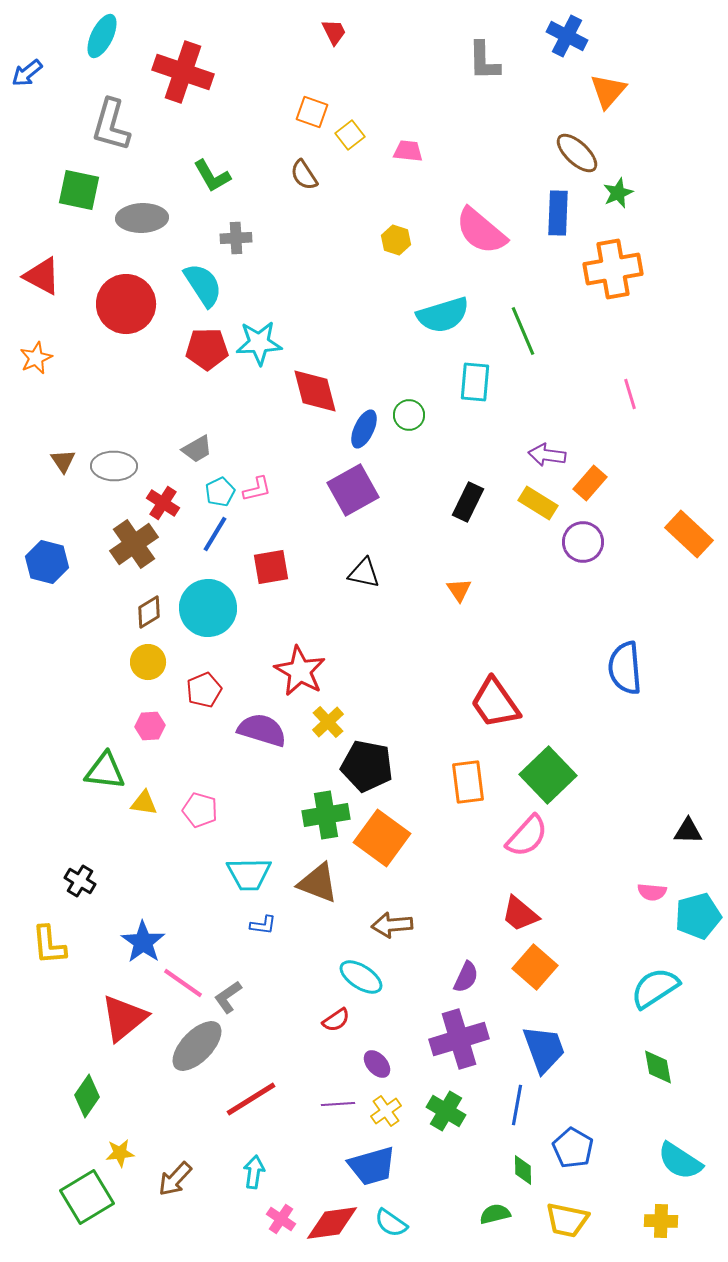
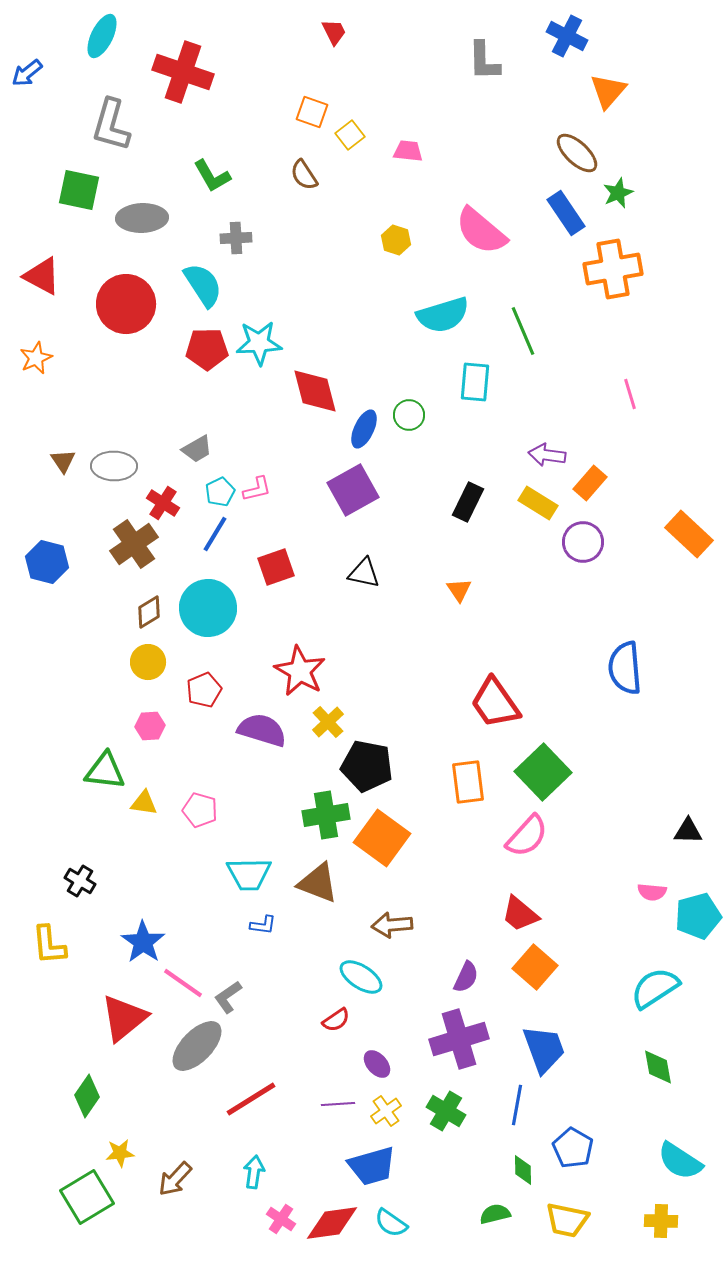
blue rectangle at (558, 213): moved 8 px right; rotated 36 degrees counterclockwise
red square at (271, 567): moved 5 px right; rotated 9 degrees counterclockwise
green square at (548, 775): moved 5 px left, 3 px up
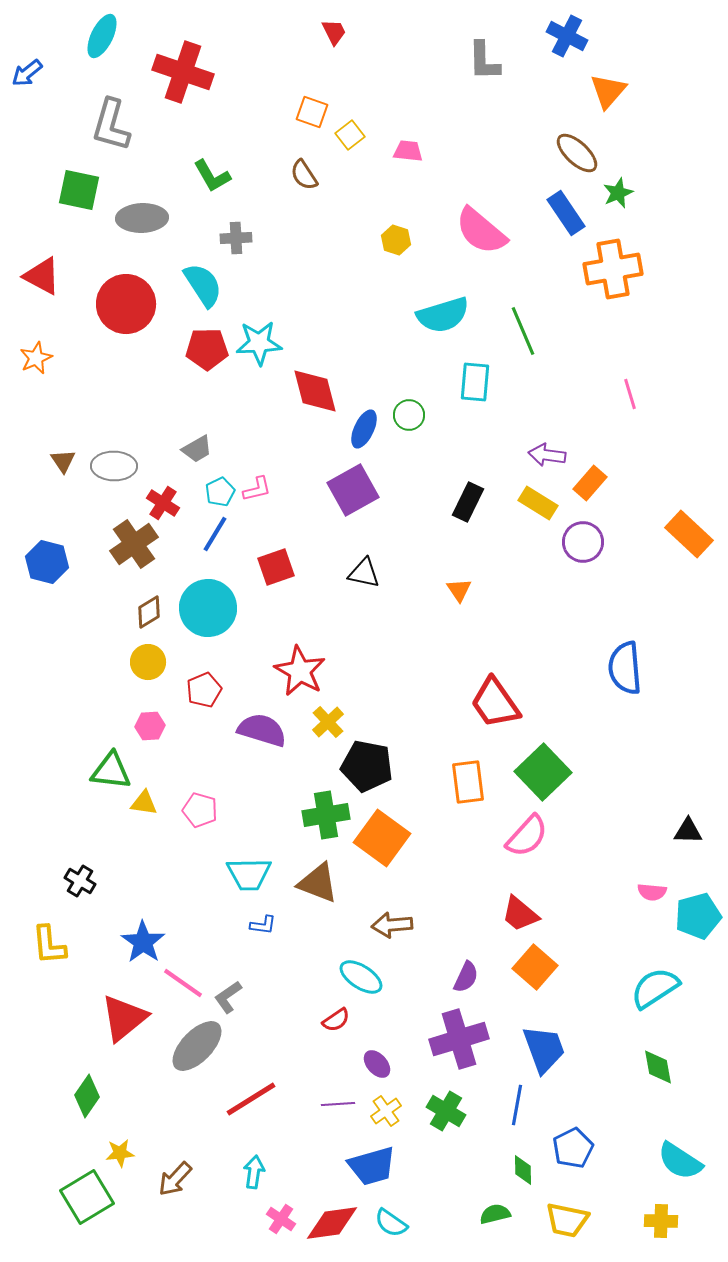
green triangle at (105, 771): moved 6 px right
blue pentagon at (573, 1148): rotated 15 degrees clockwise
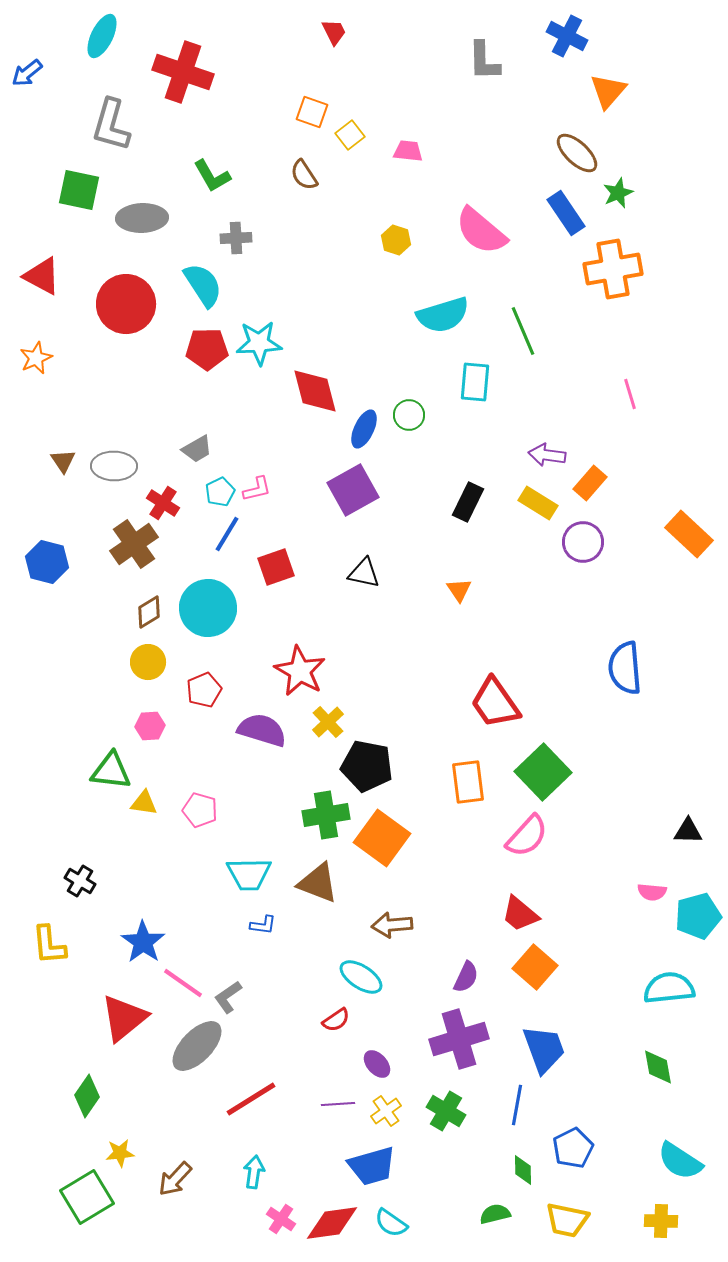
blue line at (215, 534): moved 12 px right
cyan semicircle at (655, 988): moved 14 px right; rotated 27 degrees clockwise
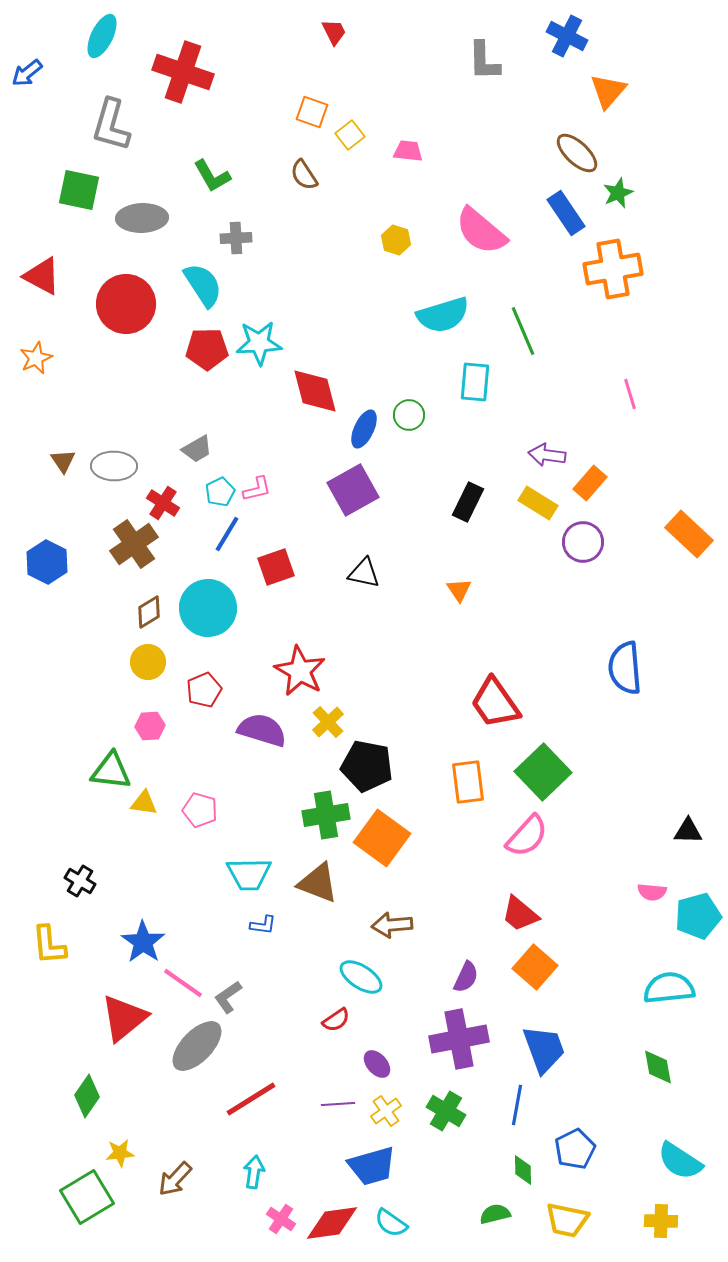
blue hexagon at (47, 562): rotated 12 degrees clockwise
purple cross at (459, 1039): rotated 6 degrees clockwise
blue pentagon at (573, 1148): moved 2 px right, 1 px down
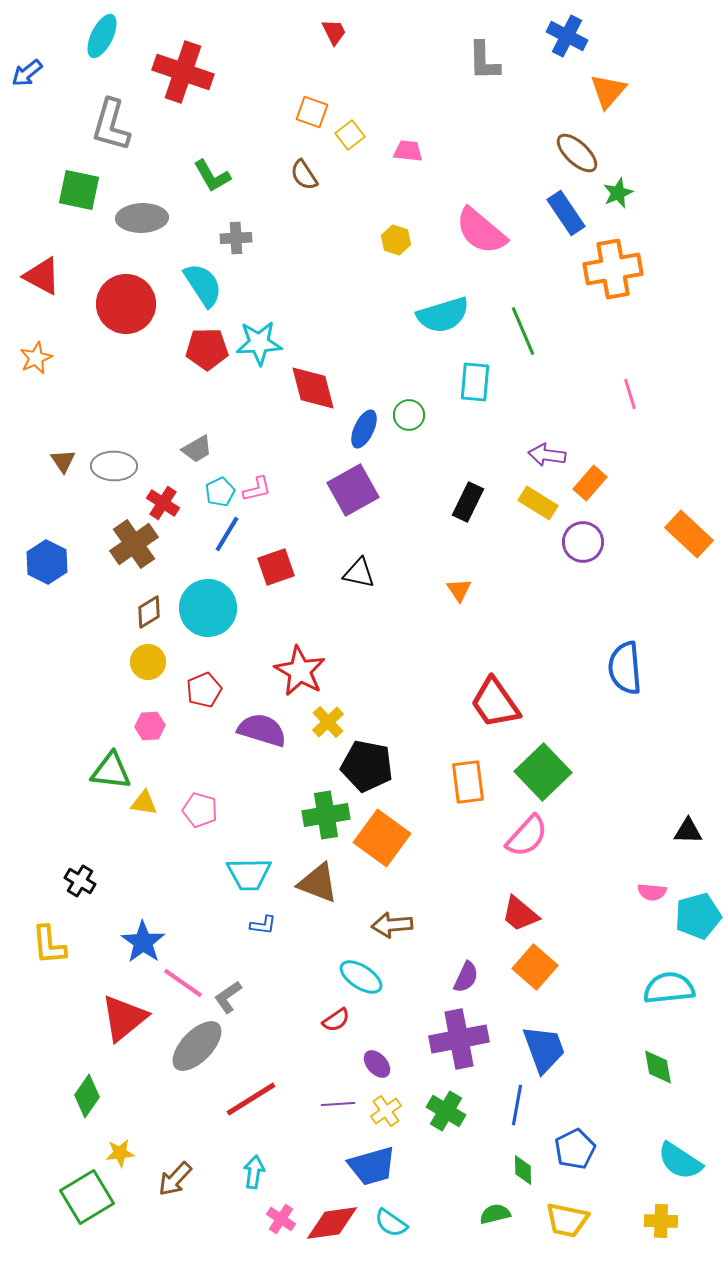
red diamond at (315, 391): moved 2 px left, 3 px up
black triangle at (364, 573): moved 5 px left
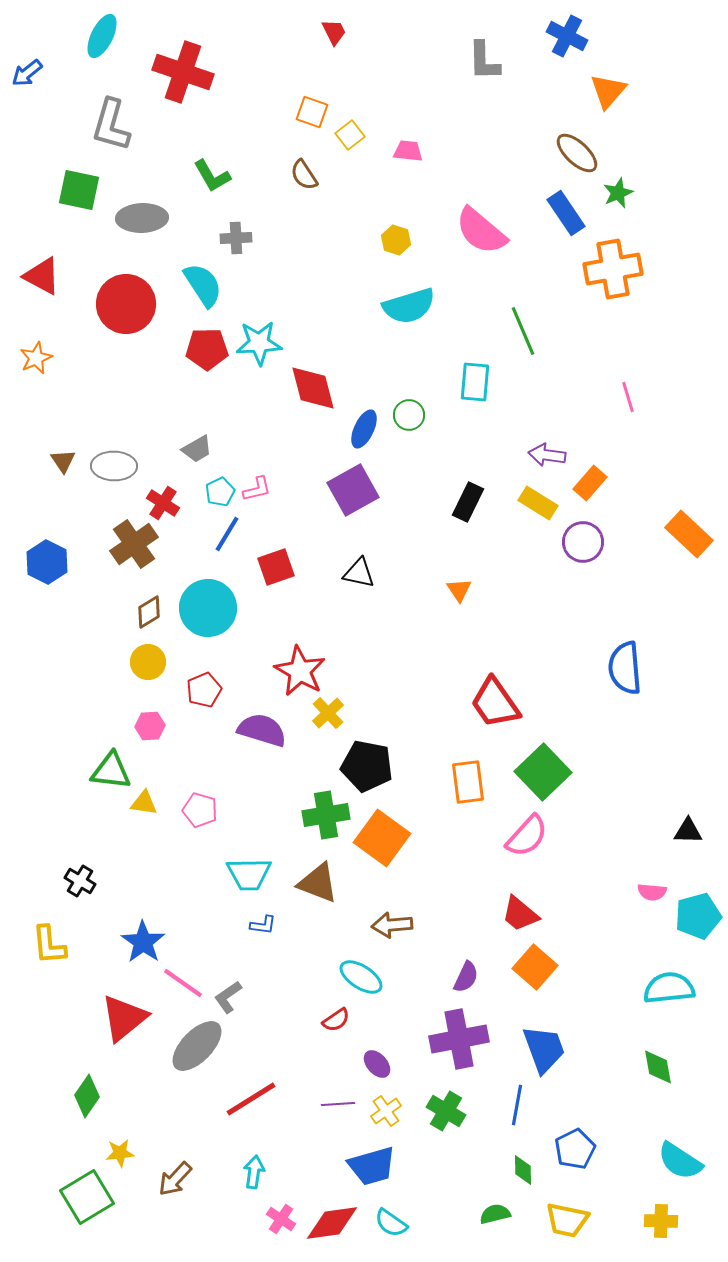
cyan semicircle at (443, 315): moved 34 px left, 9 px up
pink line at (630, 394): moved 2 px left, 3 px down
yellow cross at (328, 722): moved 9 px up
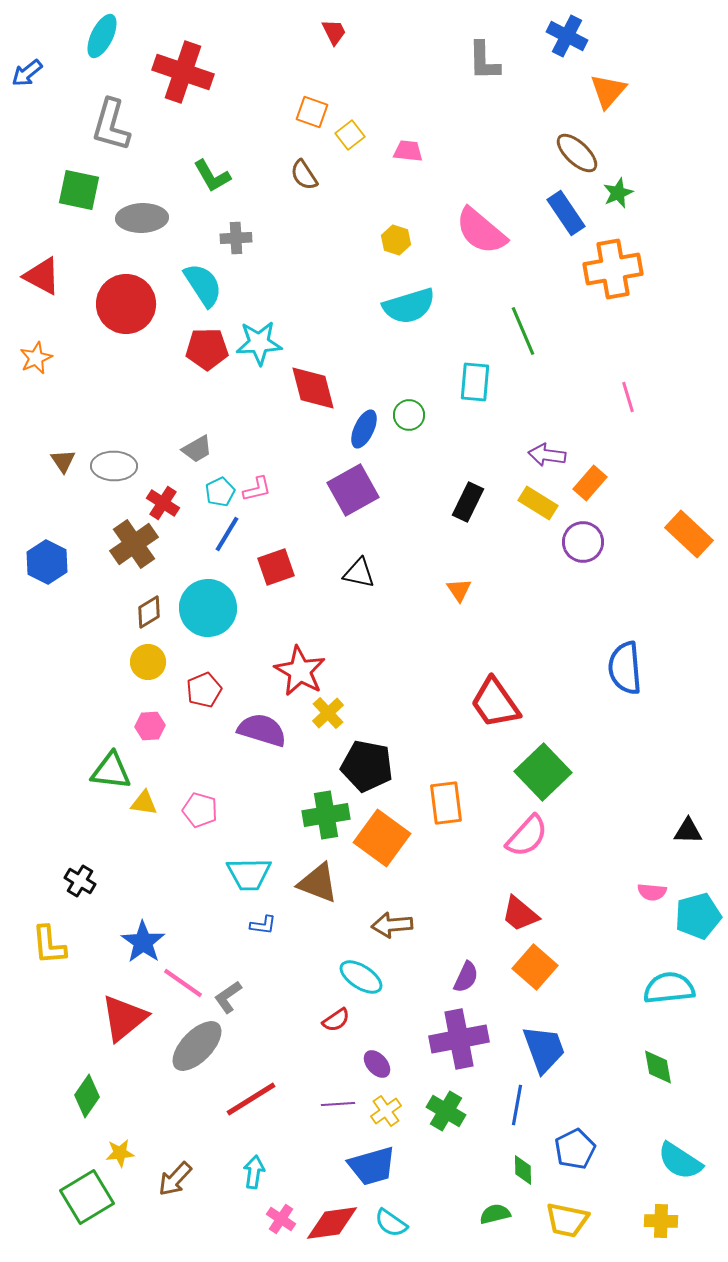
orange rectangle at (468, 782): moved 22 px left, 21 px down
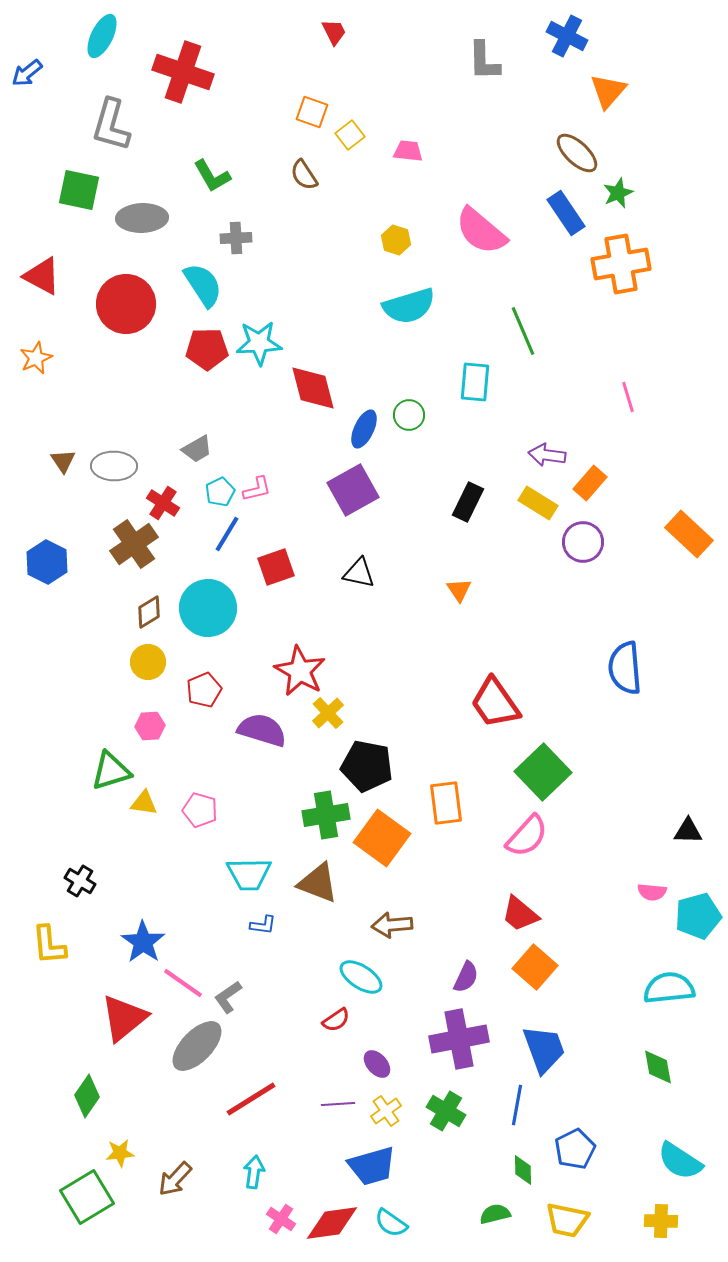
orange cross at (613, 269): moved 8 px right, 5 px up
green triangle at (111, 771): rotated 24 degrees counterclockwise
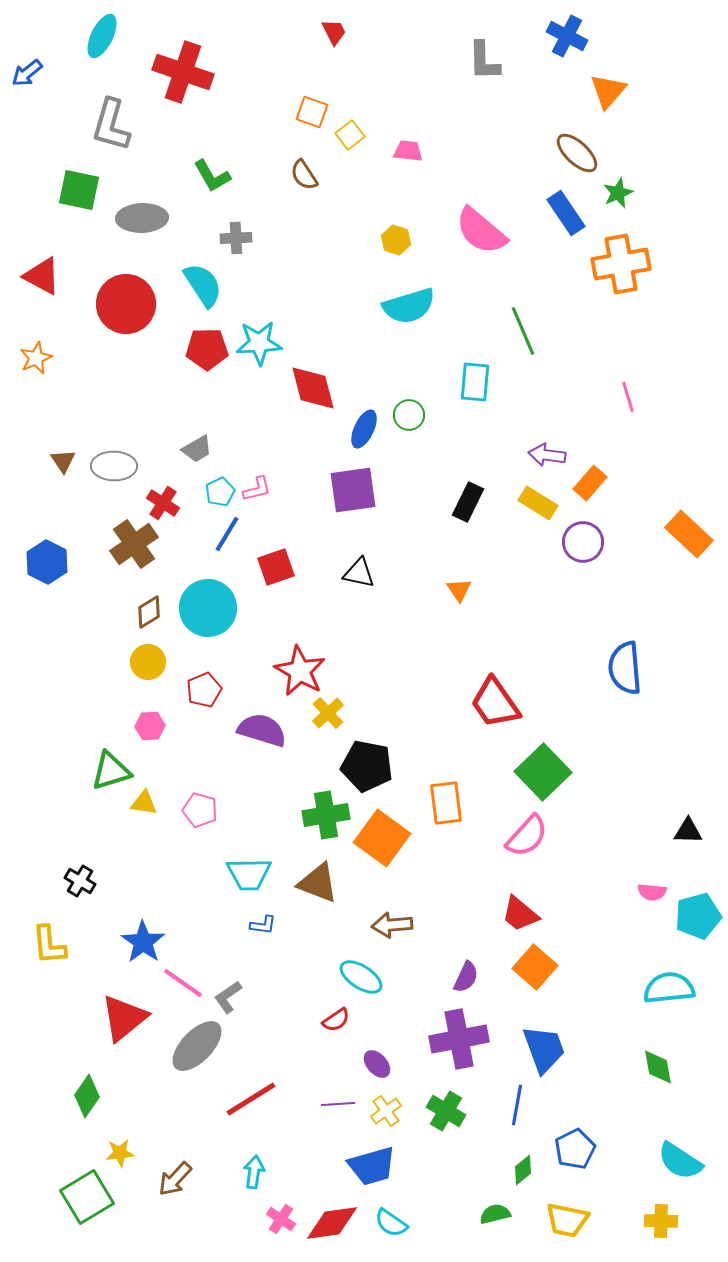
purple square at (353, 490): rotated 21 degrees clockwise
green diamond at (523, 1170): rotated 52 degrees clockwise
